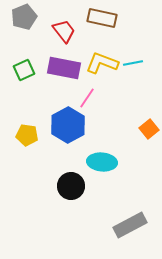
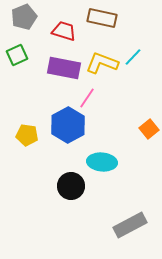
red trapezoid: rotated 35 degrees counterclockwise
cyan line: moved 6 px up; rotated 36 degrees counterclockwise
green square: moved 7 px left, 15 px up
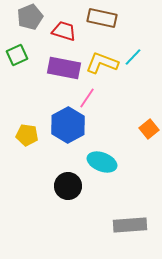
gray pentagon: moved 6 px right
cyan ellipse: rotated 16 degrees clockwise
black circle: moved 3 px left
gray rectangle: rotated 24 degrees clockwise
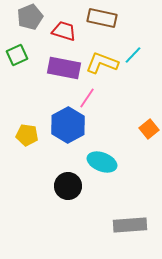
cyan line: moved 2 px up
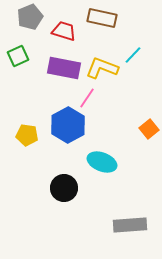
green square: moved 1 px right, 1 px down
yellow L-shape: moved 5 px down
black circle: moved 4 px left, 2 px down
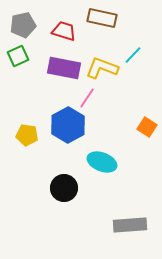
gray pentagon: moved 7 px left, 8 px down; rotated 10 degrees clockwise
orange square: moved 2 px left, 2 px up; rotated 18 degrees counterclockwise
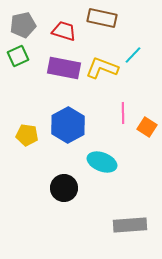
pink line: moved 36 px right, 15 px down; rotated 35 degrees counterclockwise
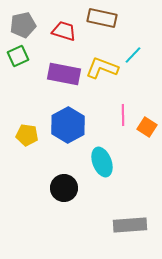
purple rectangle: moved 6 px down
pink line: moved 2 px down
cyan ellipse: rotated 48 degrees clockwise
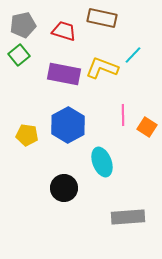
green square: moved 1 px right, 1 px up; rotated 15 degrees counterclockwise
gray rectangle: moved 2 px left, 8 px up
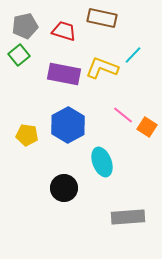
gray pentagon: moved 2 px right, 1 px down
pink line: rotated 50 degrees counterclockwise
